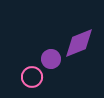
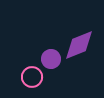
purple diamond: moved 2 px down
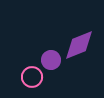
purple circle: moved 1 px down
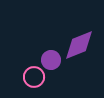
pink circle: moved 2 px right
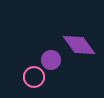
purple diamond: rotated 76 degrees clockwise
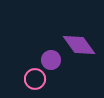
pink circle: moved 1 px right, 2 px down
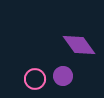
purple circle: moved 12 px right, 16 px down
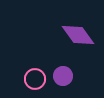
purple diamond: moved 1 px left, 10 px up
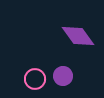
purple diamond: moved 1 px down
